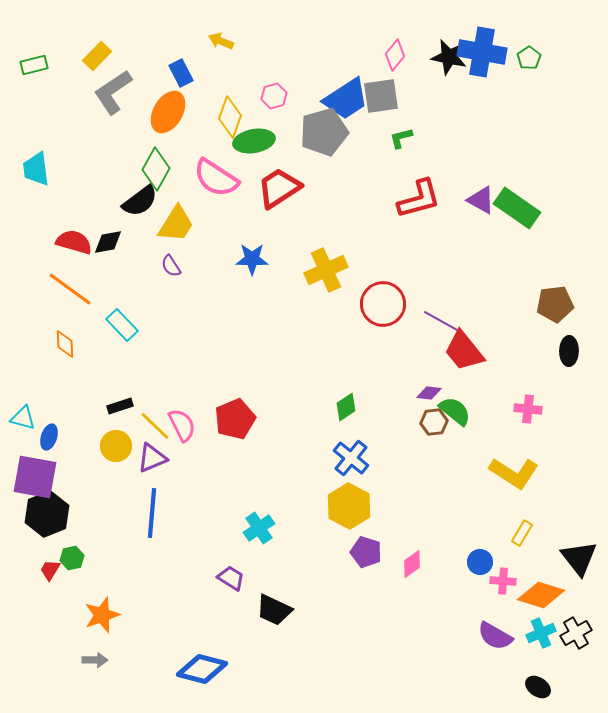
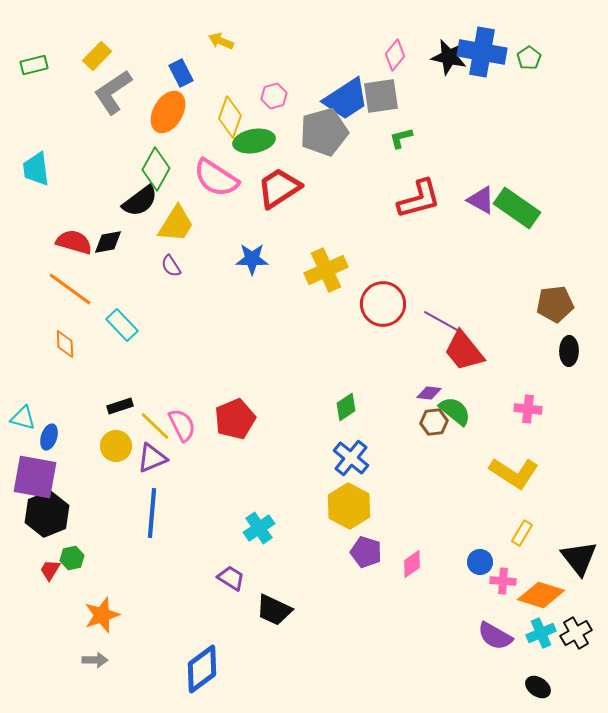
blue diamond at (202, 669): rotated 51 degrees counterclockwise
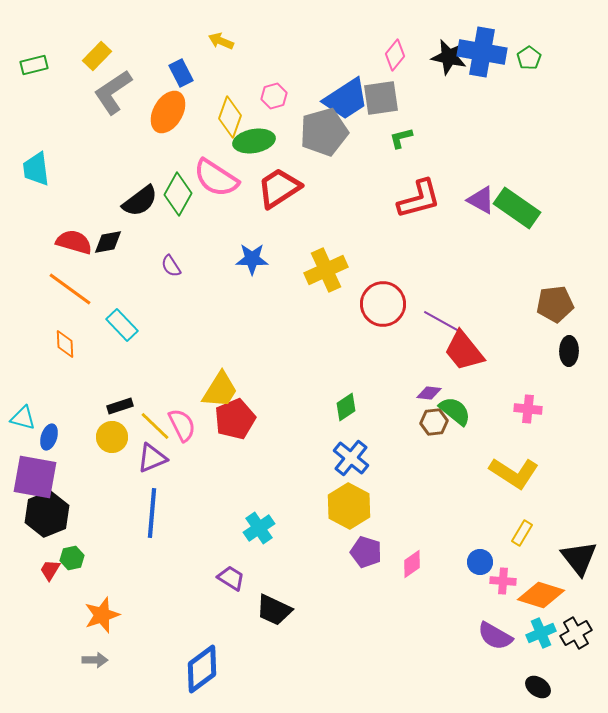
gray square at (381, 96): moved 2 px down
green diamond at (156, 169): moved 22 px right, 25 px down
yellow trapezoid at (176, 224): moved 44 px right, 166 px down
yellow circle at (116, 446): moved 4 px left, 9 px up
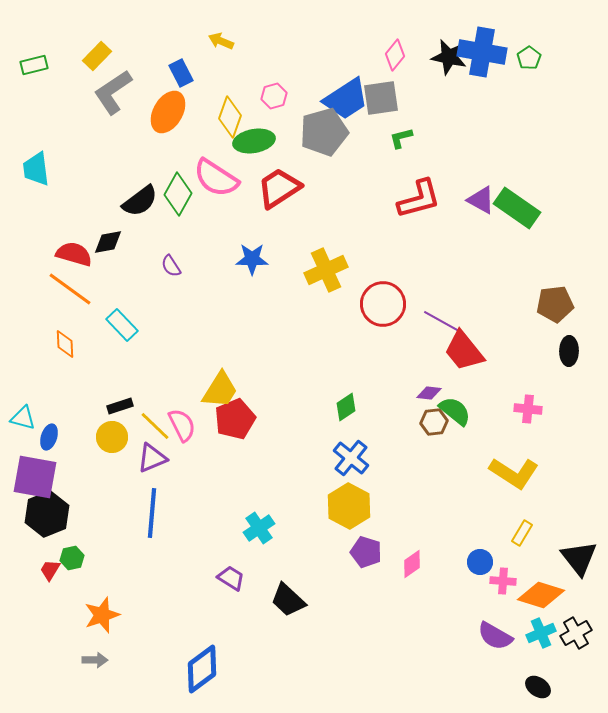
red semicircle at (74, 242): moved 12 px down
black trapezoid at (274, 610): moved 14 px right, 10 px up; rotated 18 degrees clockwise
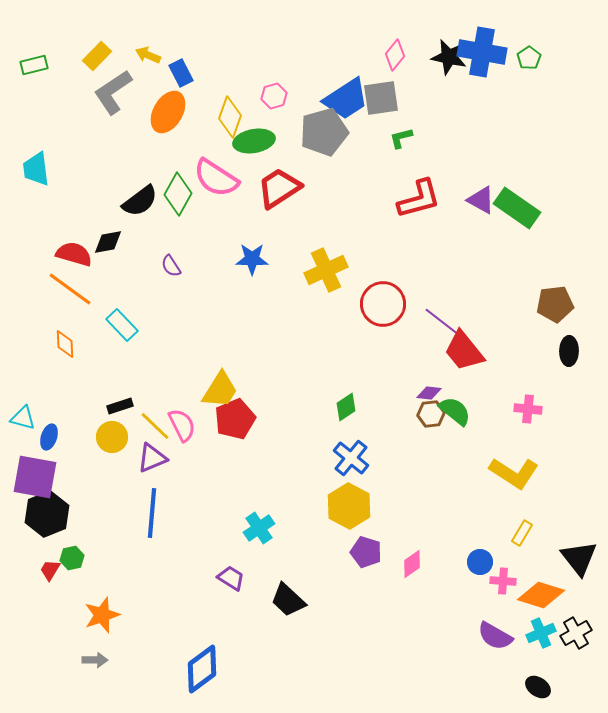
yellow arrow at (221, 41): moved 73 px left, 14 px down
purple line at (441, 321): rotated 9 degrees clockwise
brown hexagon at (434, 422): moved 3 px left, 8 px up
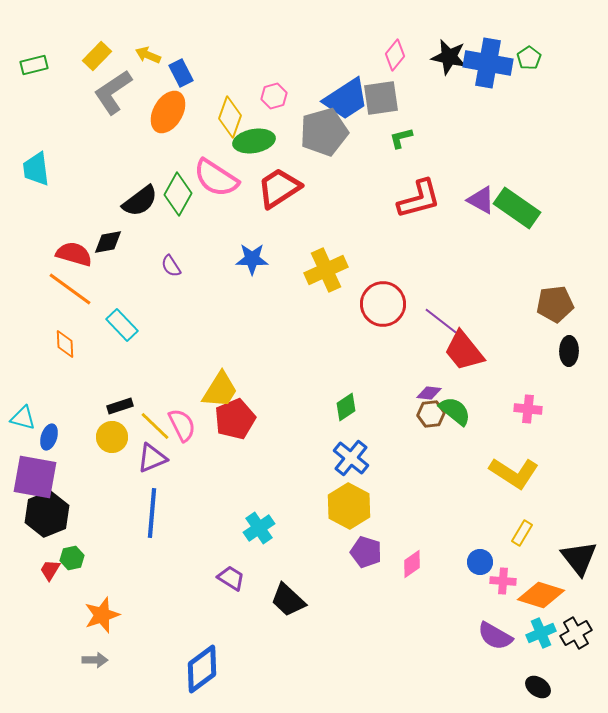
blue cross at (482, 52): moved 6 px right, 11 px down
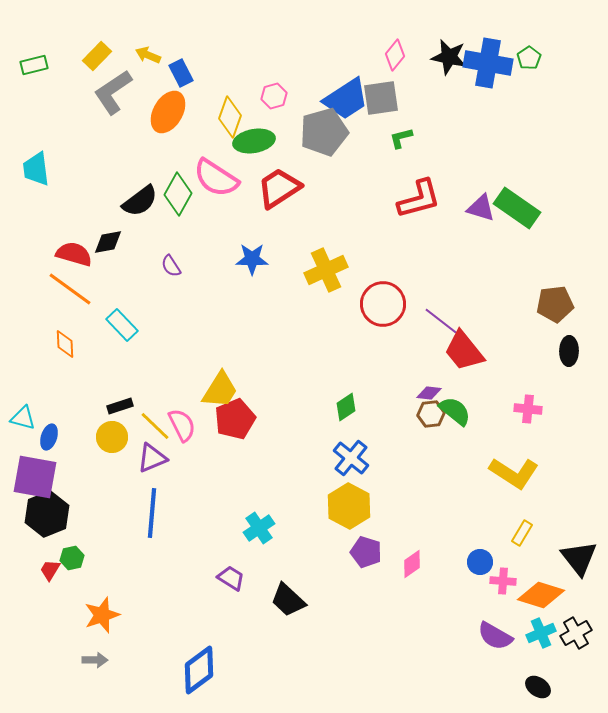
purple triangle at (481, 200): moved 8 px down; rotated 12 degrees counterclockwise
blue diamond at (202, 669): moved 3 px left, 1 px down
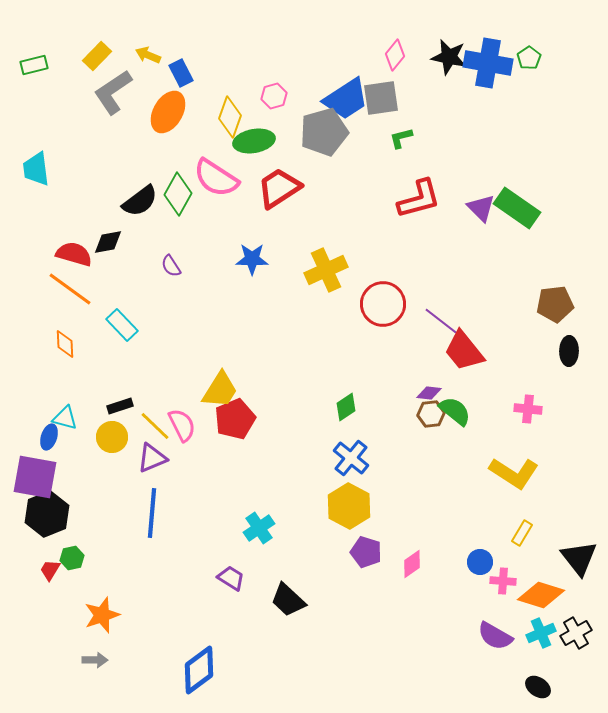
purple triangle at (481, 208): rotated 28 degrees clockwise
cyan triangle at (23, 418): moved 42 px right
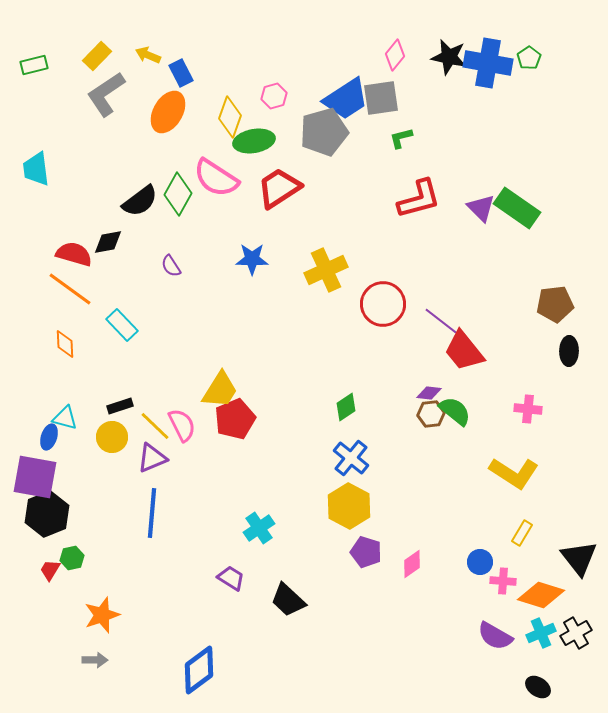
gray L-shape at (113, 92): moved 7 px left, 2 px down
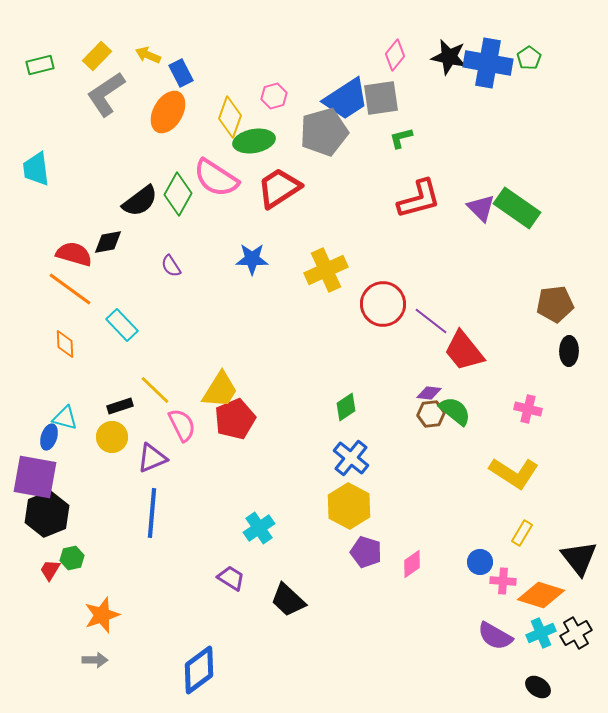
green rectangle at (34, 65): moved 6 px right
purple line at (441, 321): moved 10 px left
pink cross at (528, 409): rotated 8 degrees clockwise
yellow line at (155, 426): moved 36 px up
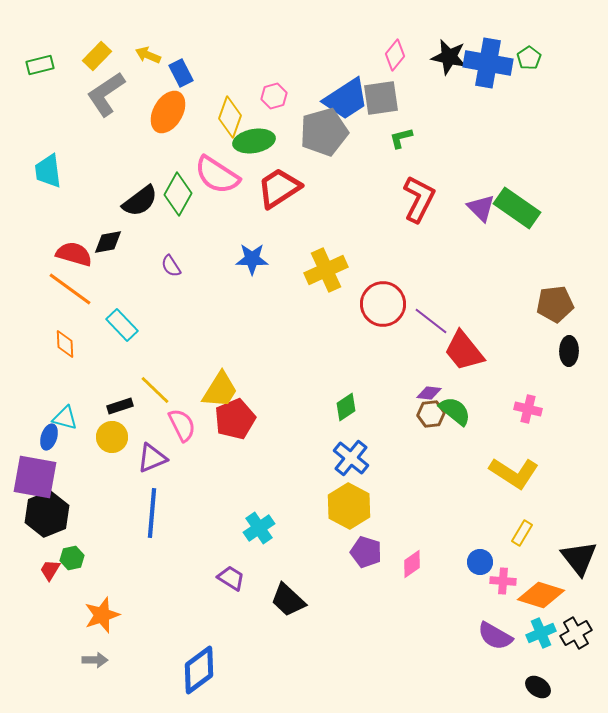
cyan trapezoid at (36, 169): moved 12 px right, 2 px down
pink semicircle at (216, 178): moved 1 px right, 3 px up
red L-shape at (419, 199): rotated 48 degrees counterclockwise
